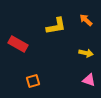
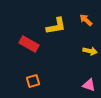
red rectangle: moved 11 px right
yellow arrow: moved 4 px right, 2 px up
pink triangle: moved 5 px down
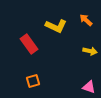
yellow L-shape: rotated 35 degrees clockwise
red rectangle: rotated 24 degrees clockwise
pink triangle: moved 2 px down
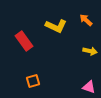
red rectangle: moved 5 px left, 3 px up
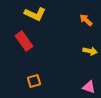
yellow L-shape: moved 21 px left, 12 px up
orange square: moved 1 px right
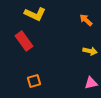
pink triangle: moved 2 px right, 4 px up; rotated 32 degrees counterclockwise
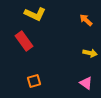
yellow arrow: moved 2 px down
pink triangle: moved 5 px left; rotated 48 degrees clockwise
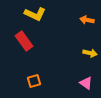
orange arrow: moved 1 px right; rotated 32 degrees counterclockwise
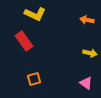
orange square: moved 2 px up
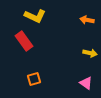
yellow L-shape: moved 2 px down
